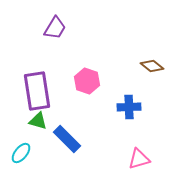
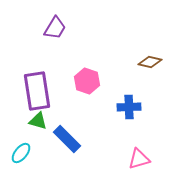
brown diamond: moved 2 px left, 4 px up; rotated 25 degrees counterclockwise
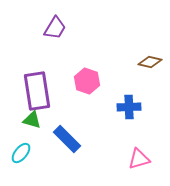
green triangle: moved 6 px left, 1 px up
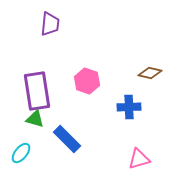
purple trapezoid: moved 5 px left, 4 px up; rotated 25 degrees counterclockwise
brown diamond: moved 11 px down
green triangle: moved 3 px right, 1 px up
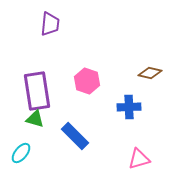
blue rectangle: moved 8 px right, 3 px up
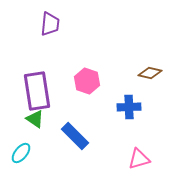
green triangle: rotated 18 degrees clockwise
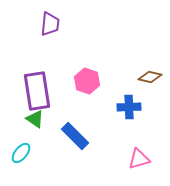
brown diamond: moved 4 px down
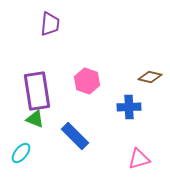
green triangle: rotated 12 degrees counterclockwise
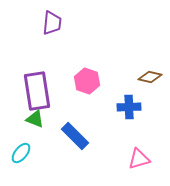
purple trapezoid: moved 2 px right, 1 px up
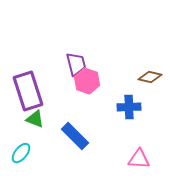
purple trapezoid: moved 24 px right, 41 px down; rotated 20 degrees counterclockwise
purple rectangle: moved 9 px left; rotated 9 degrees counterclockwise
pink triangle: rotated 20 degrees clockwise
